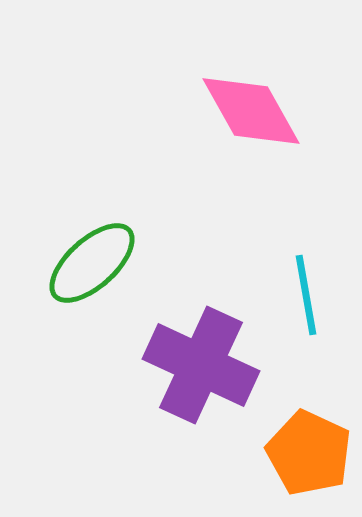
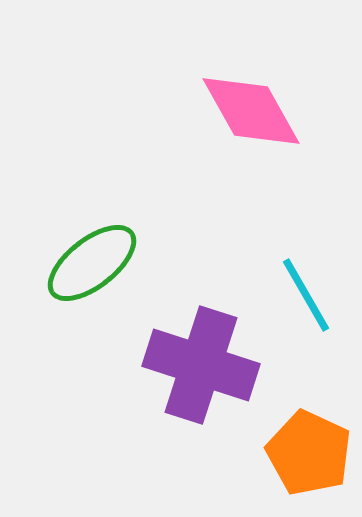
green ellipse: rotated 4 degrees clockwise
cyan line: rotated 20 degrees counterclockwise
purple cross: rotated 7 degrees counterclockwise
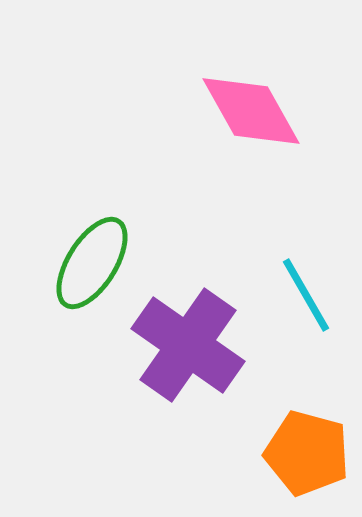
green ellipse: rotated 20 degrees counterclockwise
purple cross: moved 13 px left, 20 px up; rotated 17 degrees clockwise
orange pentagon: moved 2 px left; rotated 10 degrees counterclockwise
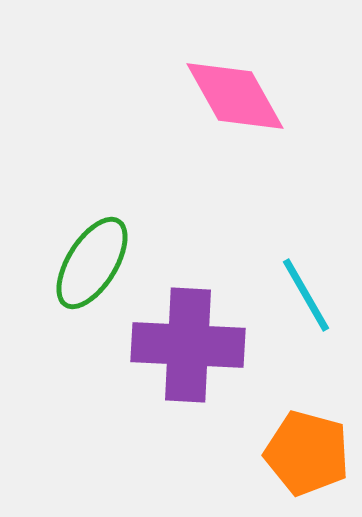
pink diamond: moved 16 px left, 15 px up
purple cross: rotated 32 degrees counterclockwise
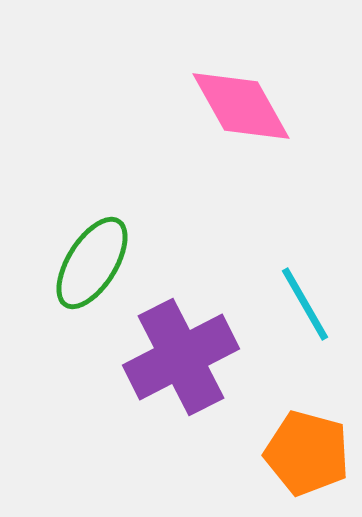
pink diamond: moved 6 px right, 10 px down
cyan line: moved 1 px left, 9 px down
purple cross: moved 7 px left, 12 px down; rotated 30 degrees counterclockwise
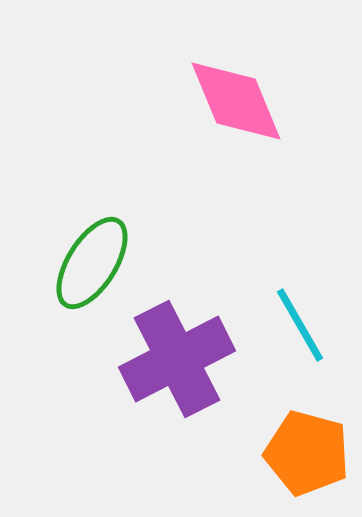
pink diamond: moved 5 px left, 5 px up; rotated 7 degrees clockwise
cyan line: moved 5 px left, 21 px down
purple cross: moved 4 px left, 2 px down
